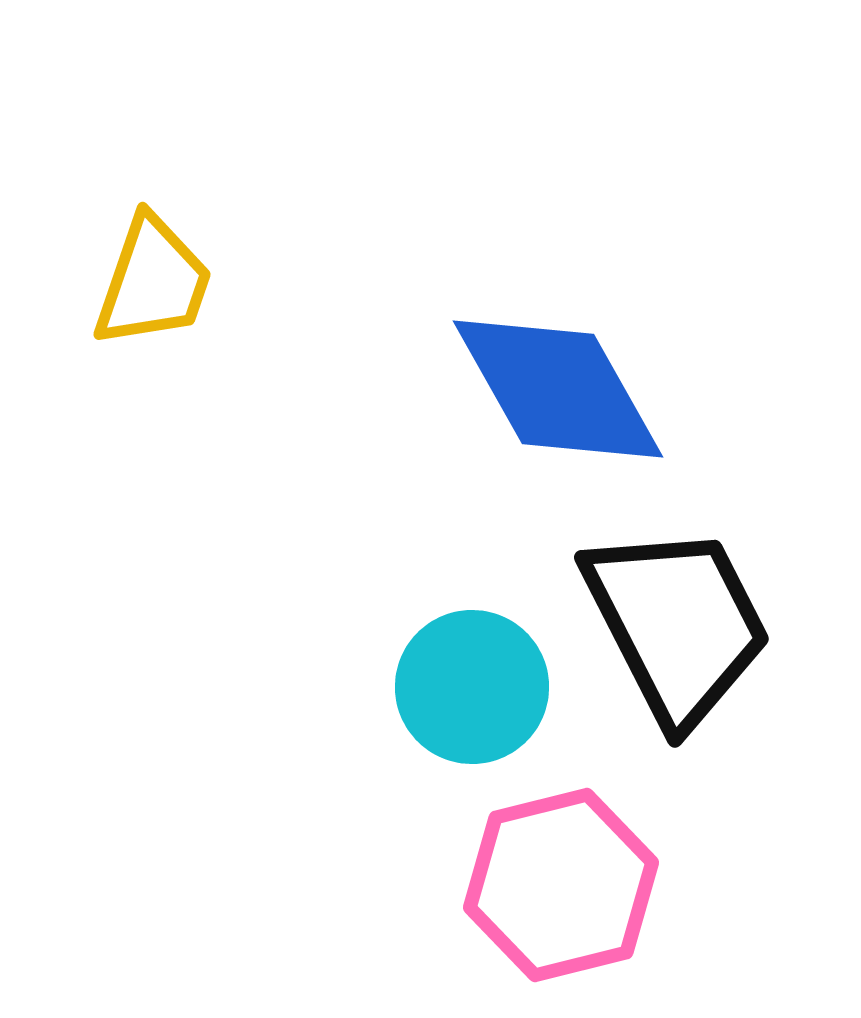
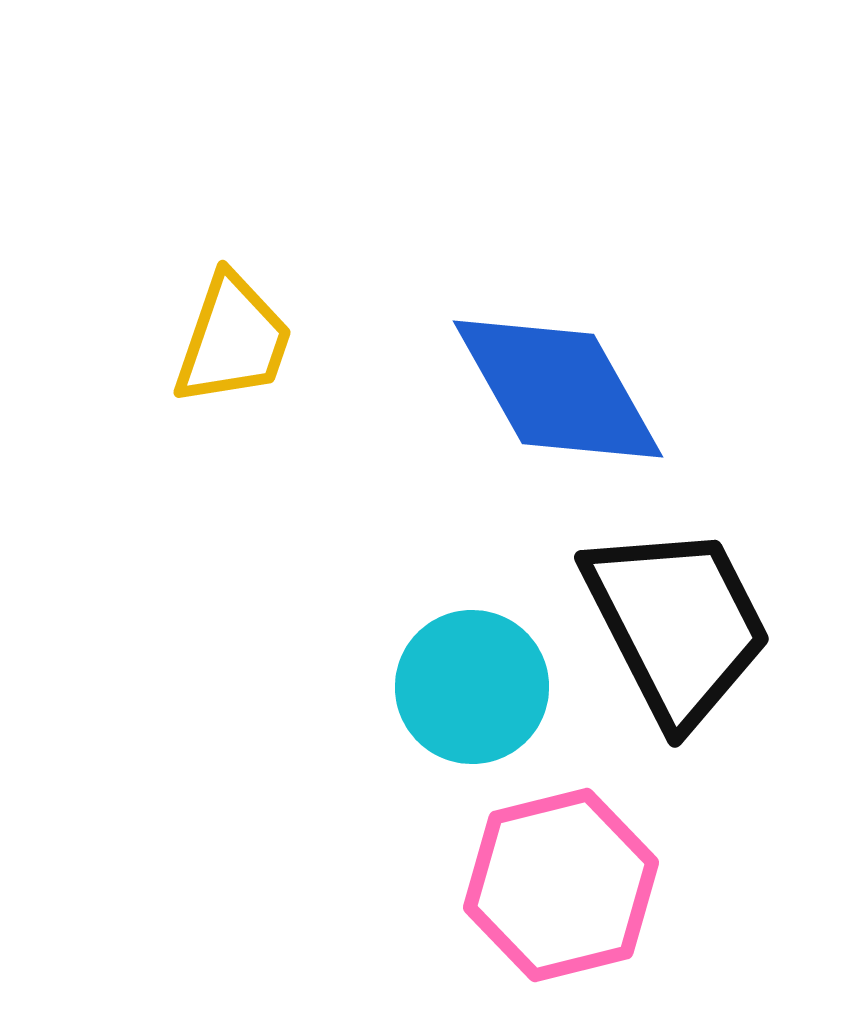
yellow trapezoid: moved 80 px right, 58 px down
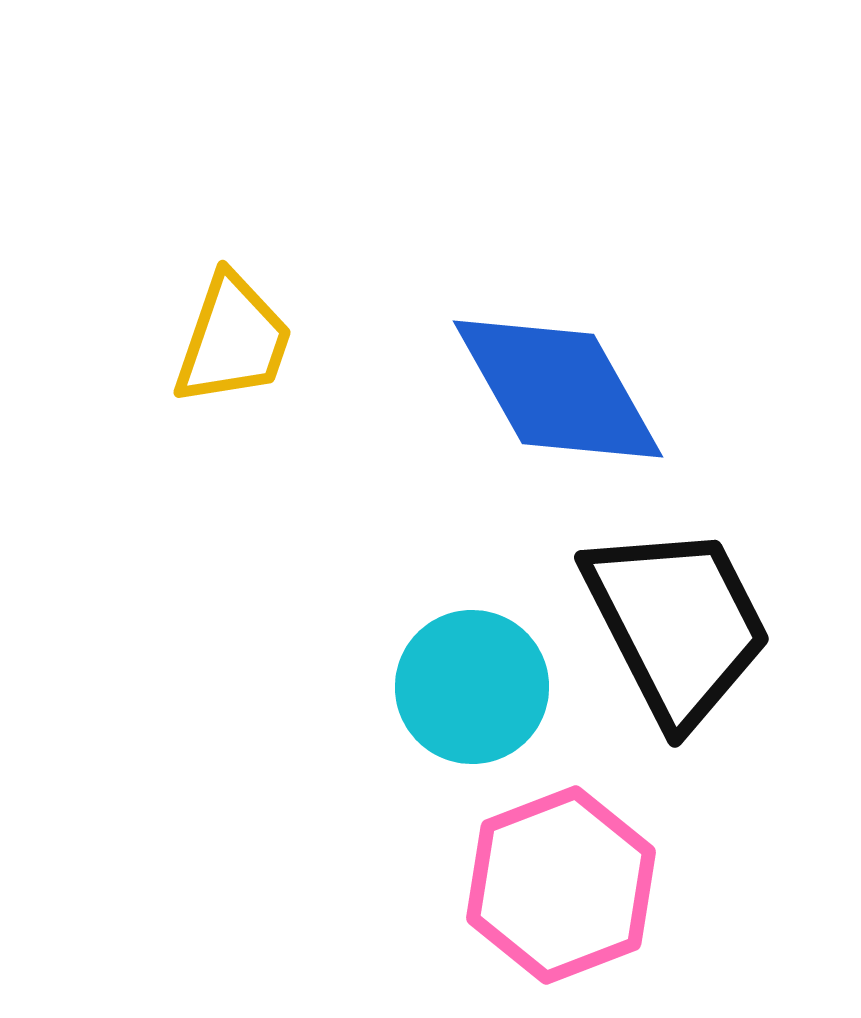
pink hexagon: rotated 7 degrees counterclockwise
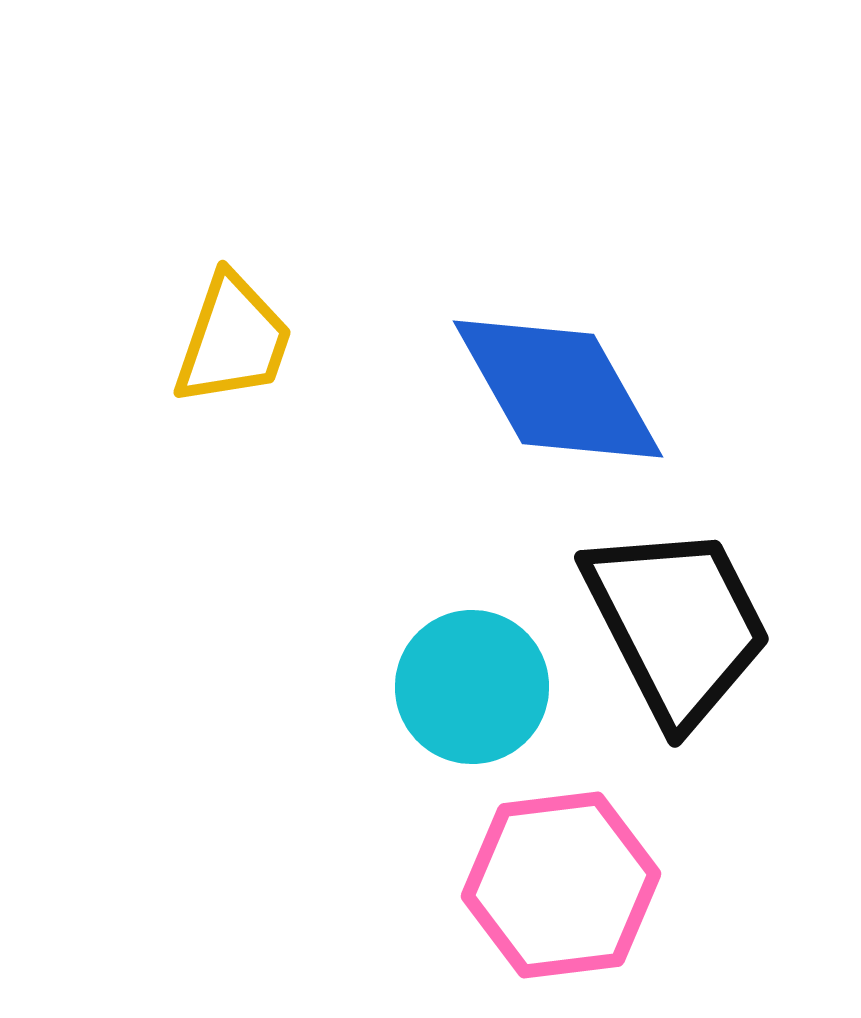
pink hexagon: rotated 14 degrees clockwise
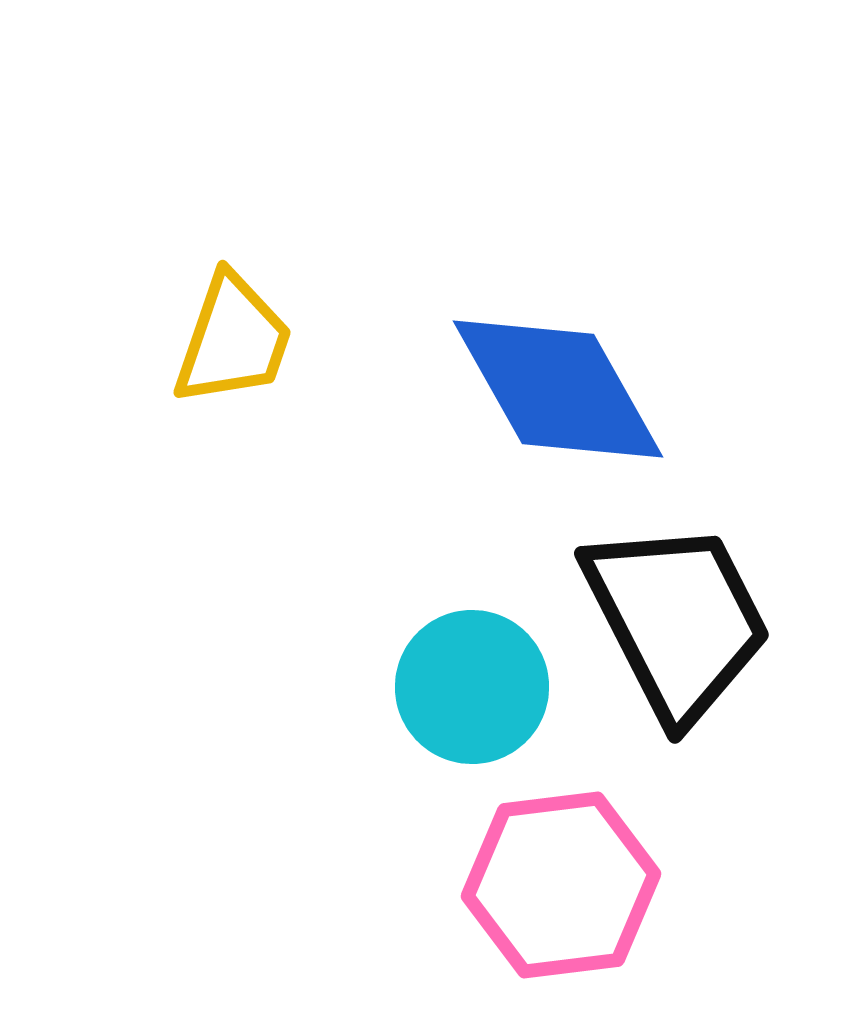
black trapezoid: moved 4 px up
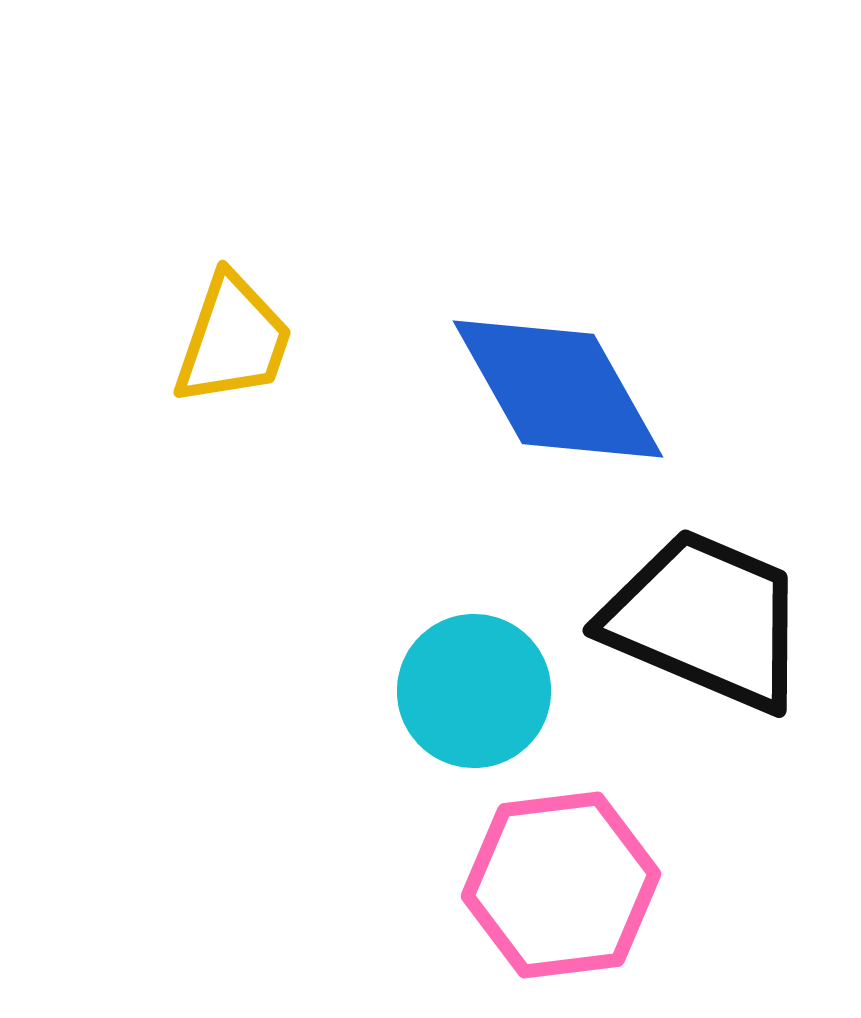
black trapezoid: moved 29 px right; rotated 40 degrees counterclockwise
cyan circle: moved 2 px right, 4 px down
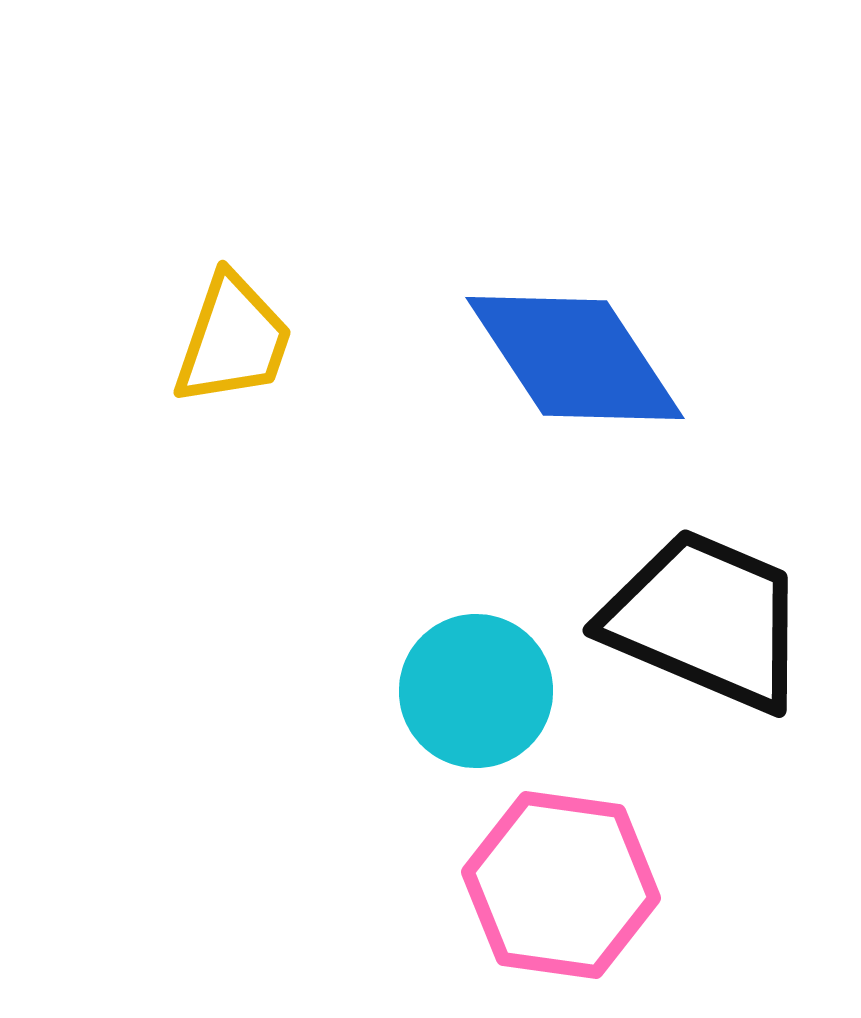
blue diamond: moved 17 px right, 31 px up; rotated 4 degrees counterclockwise
cyan circle: moved 2 px right
pink hexagon: rotated 15 degrees clockwise
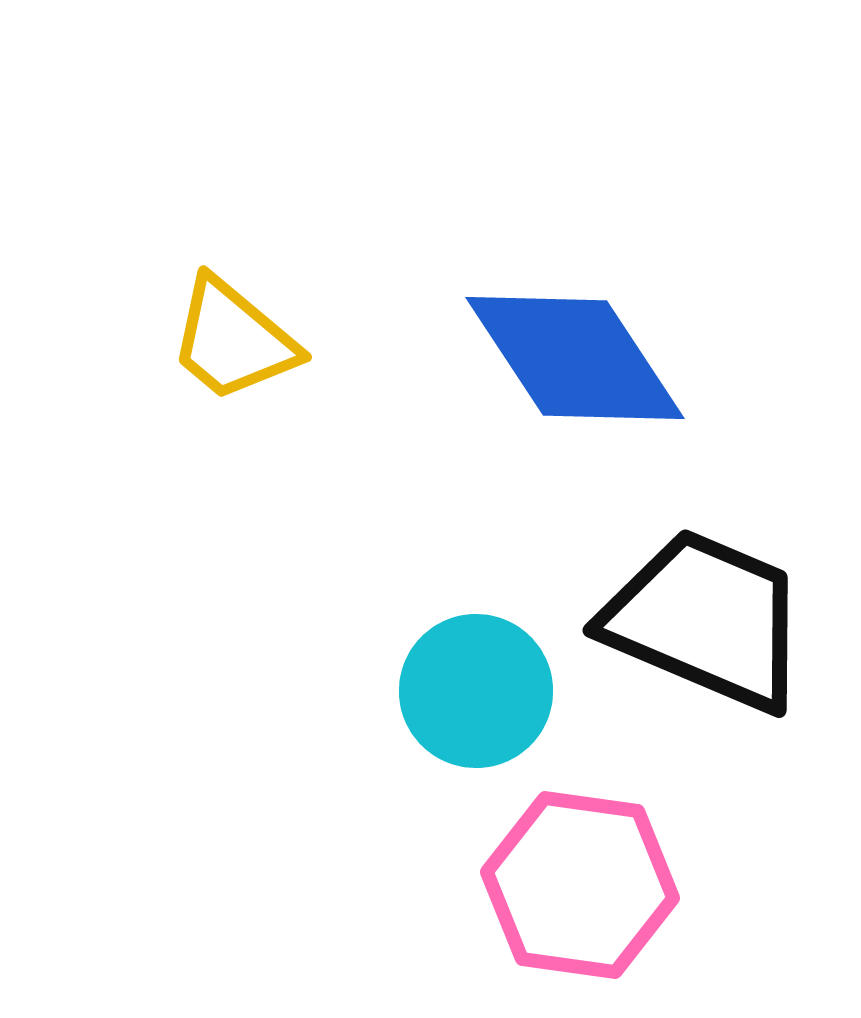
yellow trapezoid: rotated 111 degrees clockwise
pink hexagon: moved 19 px right
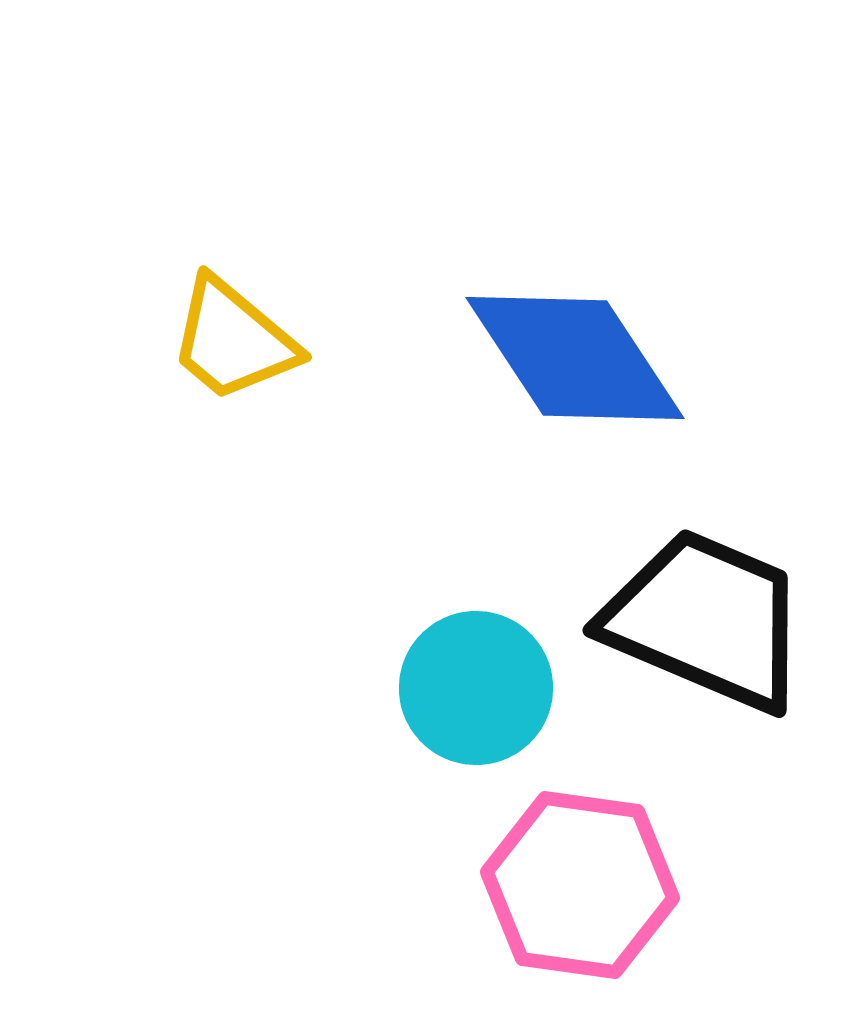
cyan circle: moved 3 px up
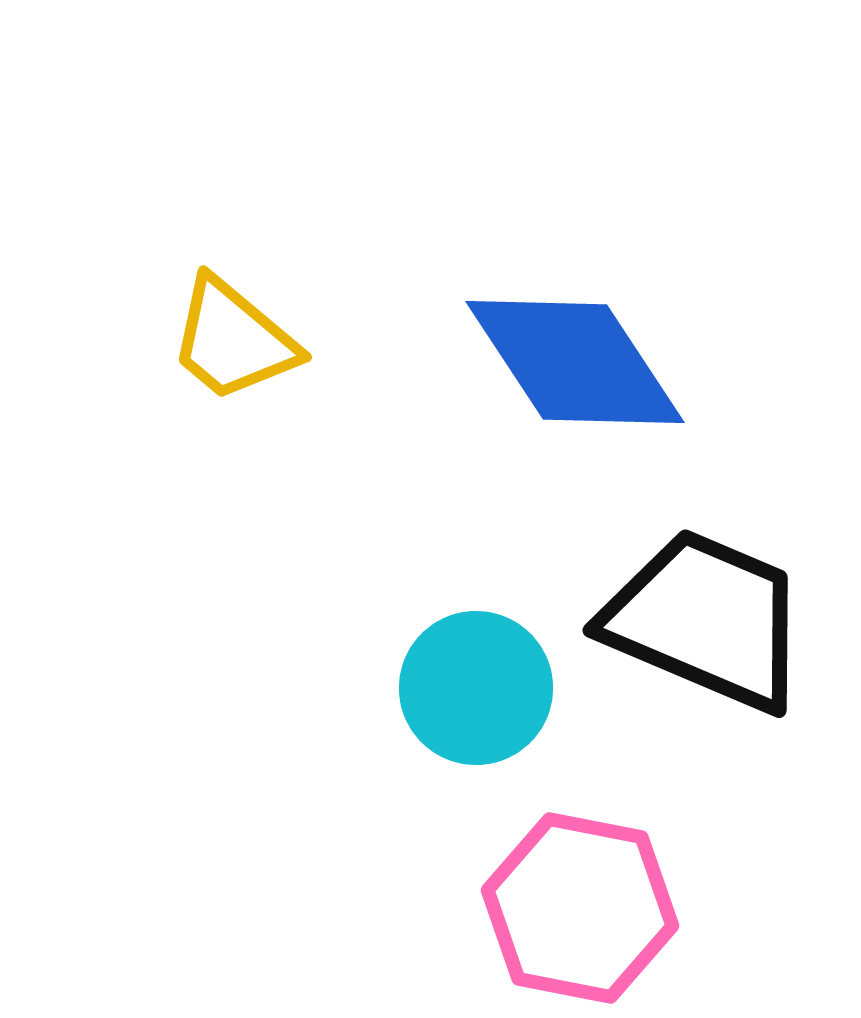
blue diamond: moved 4 px down
pink hexagon: moved 23 px down; rotated 3 degrees clockwise
